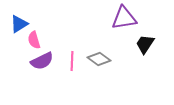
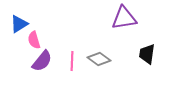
black trapezoid: moved 2 px right, 10 px down; rotated 25 degrees counterclockwise
purple semicircle: rotated 25 degrees counterclockwise
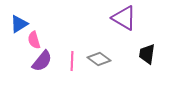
purple triangle: rotated 40 degrees clockwise
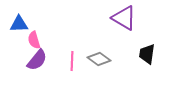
blue triangle: rotated 30 degrees clockwise
purple semicircle: moved 5 px left, 1 px up
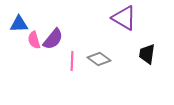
purple semicircle: moved 16 px right, 21 px up
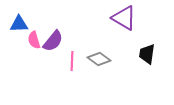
purple semicircle: moved 2 px down
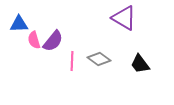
black trapezoid: moved 7 px left, 10 px down; rotated 45 degrees counterclockwise
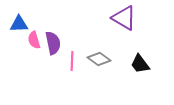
purple semicircle: moved 2 px down; rotated 50 degrees counterclockwise
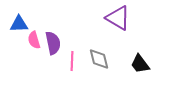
purple triangle: moved 6 px left
gray diamond: rotated 40 degrees clockwise
